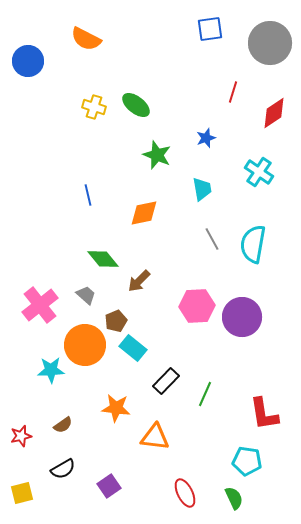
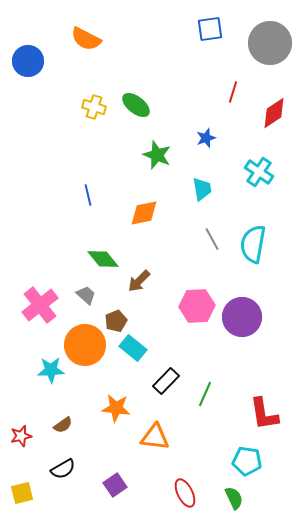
purple square: moved 6 px right, 1 px up
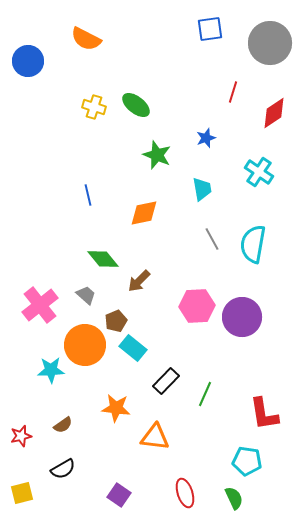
purple square: moved 4 px right, 10 px down; rotated 20 degrees counterclockwise
red ellipse: rotated 8 degrees clockwise
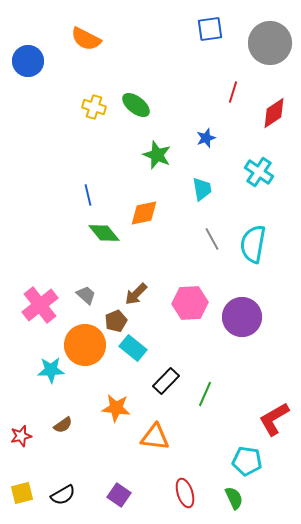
green diamond: moved 1 px right, 26 px up
brown arrow: moved 3 px left, 13 px down
pink hexagon: moved 7 px left, 3 px up
red L-shape: moved 10 px right, 5 px down; rotated 69 degrees clockwise
black semicircle: moved 26 px down
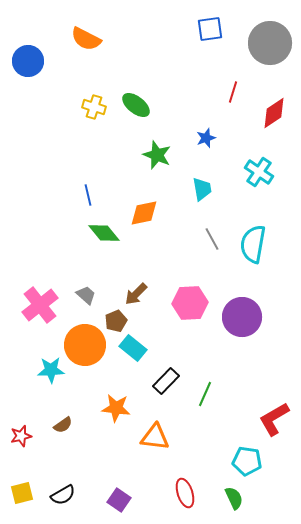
purple square: moved 5 px down
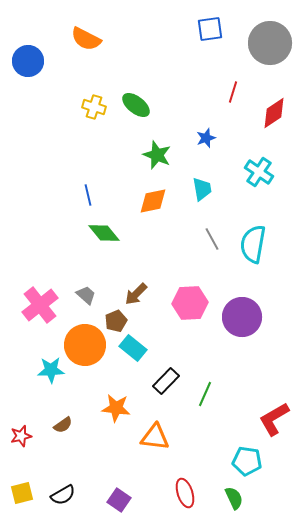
orange diamond: moved 9 px right, 12 px up
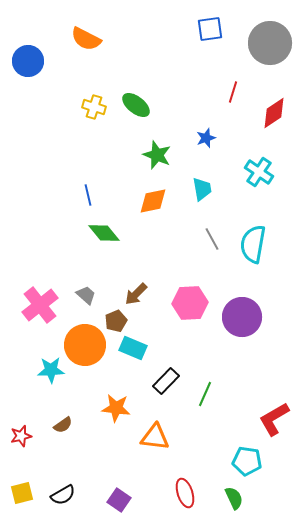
cyan rectangle: rotated 16 degrees counterclockwise
